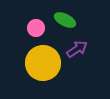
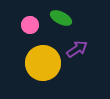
green ellipse: moved 4 px left, 2 px up
pink circle: moved 6 px left, 3 px up
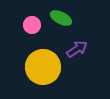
pink circle: moved 2 px right
yellow circle: moved 4 px down
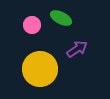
yellow circle: moved 3 px left, 2 px down
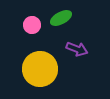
green ellipse: rotated 55 degrees counterclockwise
purple arrow: rotated 55 degrees clockwise
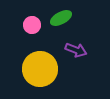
purple arrow: moved 1 px left, 1 px down
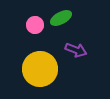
pink circle: moved 3 px right
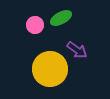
purple arrow: moved 1 px right; rotated 15 degrees clockwise
yellow circle: moved 10 px right
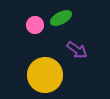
yellow circle: moved 5 px left, 6 px down
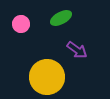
pink circle: moved 14 px left, 1 px up
yellow circle: moved 2 px right, 2 px down
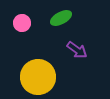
pink circle: moved 1 px right, 1 px up
yellow circle: moved 9 px left
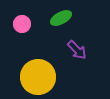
pink circle: moved 1 px down
purple arrow: rotated 10 degrees clockwise
